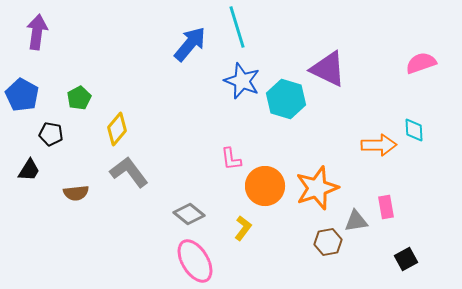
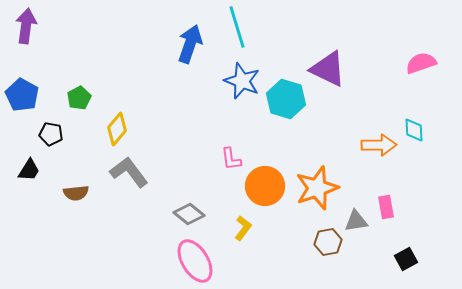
purple arrow: moved 11 px left, 6 px up
blue arrow: rotated 21 degrees counterclockwise
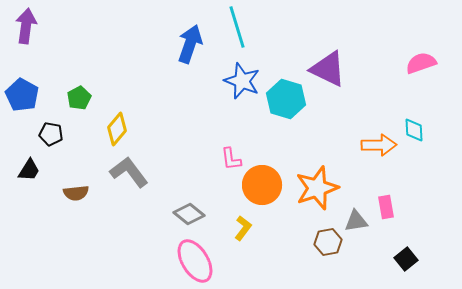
orange circle: moved 3 px left, 1 px up
black square: rotated 10 degrees counterclockwise
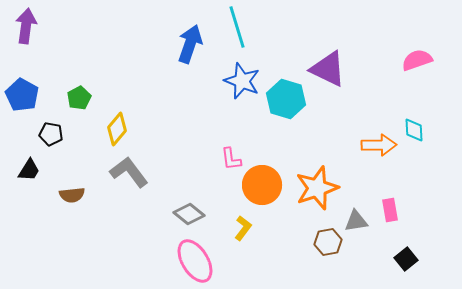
pink semicircle: moved 4 px left, 3 px up
brown semicircle: moved 4 px left, 2 px down
pink rectangle: moved 4 px right, 3 px down
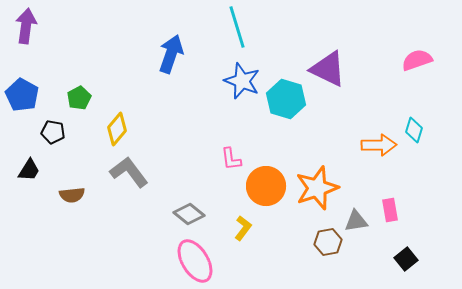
blue arrow: moved 19 px left, 10 px down
cyan diamond: rotated 20 degrees clockwise
black pentagon: moved 2 px right, 2 px up
orange circle: moved 4 px right, 1 px down
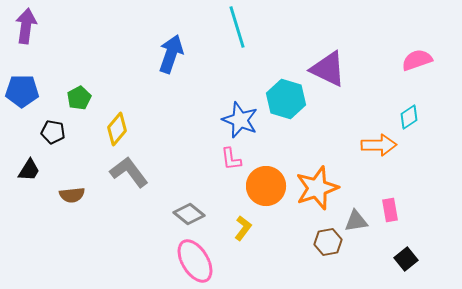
blue star: moved 2 px left, 39 px down
blue pentagon: moved 4 px up; rotated 28 degrees counterclockwise
cyan diamond: moved 5 px left, 13 px up; rotated 40 degrees clockwise
